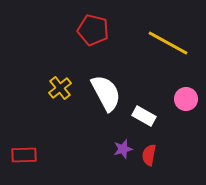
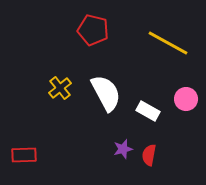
white rectangle: moved 4 px right, 5 px up
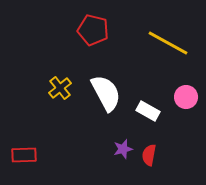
pink circle: moved 2 px up
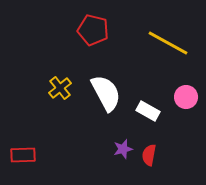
red rectangle: moved 1 px left
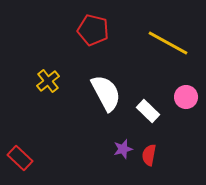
yellow cross: moved 12 px left, 7 px up
white rectangle: rotated 15 degrees clockwise
red rectangle: moved 3 px left, 3 px down; rotated 45 degrees clockwise
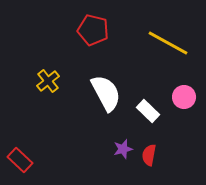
pink circle: moved 2 px left
red rectangle: moved 2 px down
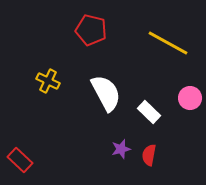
red pentagon: moved 2 px left
yellow cross: rotated 25 degrees counterclockwise
pink circle: moved 6 px right, 1 px down
white rectangle: moved 1 px right, 1 px down
purple star: moved 2 px left
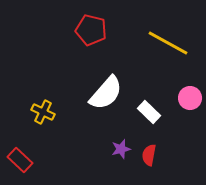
yellow cross: moved 5 px left, 31 px down
white semicircle: rotated 69 degrees clockwise
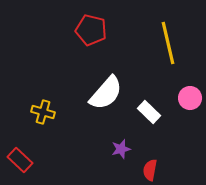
yellow line: rotated 48 degrees clockwise
yellow cross: rotated 10 degrees counterclockwise
red semicircle: moved 1 px right, 15 px down
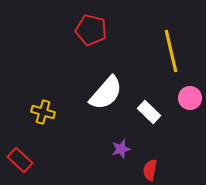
yellow line: moved 3 px right, 8 px down
